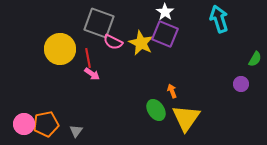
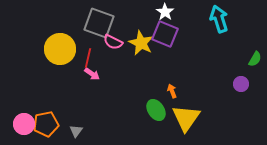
red line: rotated 24 degrees clockwise
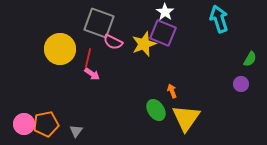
purple square: moved 2 px left, 1 px up
yellow star: moved 3 px right, 1 px down; rotated 25 degrees clockwise
green semicircle: moved 5 px left
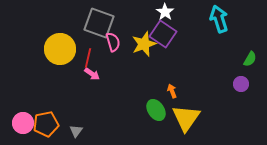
purple square: moved 1 px down; rotated 12 degrees clockwise
pink semicircle: rotated 132 degrees counterclockwise
pink circle: moved 1 px left, 1 px up
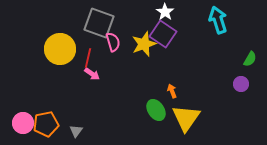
cyan arrow: moved 1 px left, 1 px down
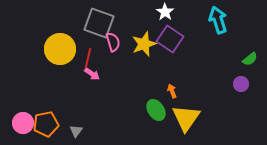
purple square: moved 7 px right, 5 px down
green semicircle: rotated 21 degrees clockwise
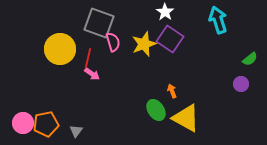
yellow triangle: rotated 36 degrees counterclockwise
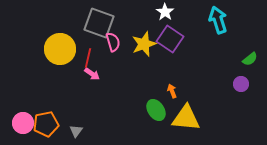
yellow triangle: rotated 24 degrees counterclockwise
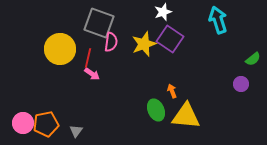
white star: moved 2 px left; rotated 18 degrees clockwise
pink semicircle: moved 2 px left; rotated 24 degrees clockwise
green semicircle: moved 3 px right
green ellipse: rotated 10 degrees clockwise
yellow triangle: moved 2 px up
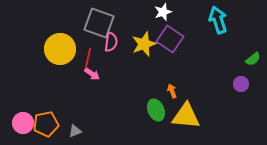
gray triangle: moved 1 px left; rotated 32 degrees clockwise
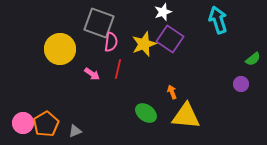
red line: moved 30 px right, 11 px down
orange arrow: moved 1 px down
green ellipse: moved 10 px left, 3 px down; rotated 30 degrees counterclockwise
orange pentagon: rotated 20 degrees counterclockwise
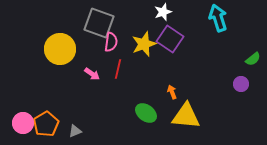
cyan arrow: moved 2 px up
